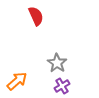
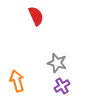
gray star: rotated 18 degrees counterclockwise
orange arrow: rotated 65 degrees counterclockwise
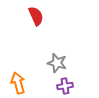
orange arrow: moved 1 px right, 2 px down
purple cross: moved 3 px right; rotated 21 degrees clockwise
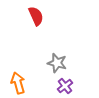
purple cross: rotated 28 degrees counterclockwise
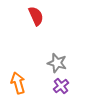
purple cross: moved 4 px left
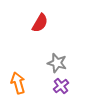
red semicircle: moved 4 px right, 7 px down; rotated 54 degrees clockwise
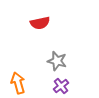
red semicircle: rotated 48 degrees clockwise
gray star: moved 2 px up
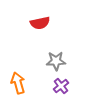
gray star: moved 1 px left; rotated 18 degrees counterclockwise
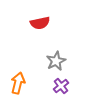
gray star: rotated 24 degrees counterclockwise
orange arrow: rotated 30 degrees clockwise
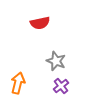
gray star: rotated 24 degrees counterclockwise
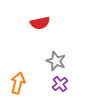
purple cross: moved 1 px left, 2 px up
